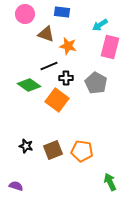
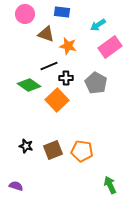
cyan arrow: moved 2 px left
pink rectangle: rotated 40 degrees clockwise
orange square: rotated 10 degrees clockwise
green arrow: moved 3 px down
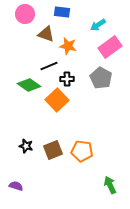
black cross: moved 1 px right, 1 px down
gray pentagon: moved 5 px right, 5 px up
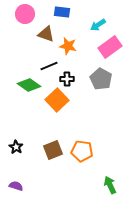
gray pentagon: moved 1 px down
black star: moved 10 px left, 1 px down; rotated 16 degrees clockwise
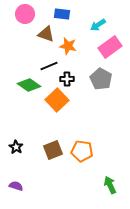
blue rectangle: moved 2 px down
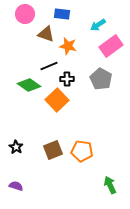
pink rectangle: moved 1 px right, 1 px up
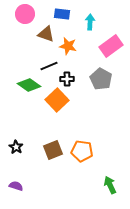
cyan arrow: moved 8 px left, 3 px up; rotated 126 degrees clockwise
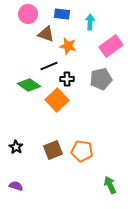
pink circle: moved 3 px right
gray pentagon: rotated 30 degrees clockwise
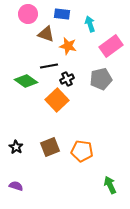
cyan arrow: moved 2 px down; rotated 21 degrees counterclockwise
black line: rotated 12 degrees clockwise
black cross: rotated 24 degrees counterclockwise
green diamond: moved 3 px left, 4 px up
brown square: moved 3 px left, 3 px up
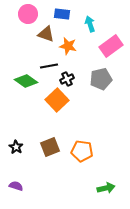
green arrow: moved 4 px left, 3 px down; rotated 102 degrees clockwise
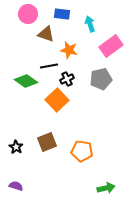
orange star: moved 1 px right, 4 px down
brown square: moved 3 px left, 5 px up
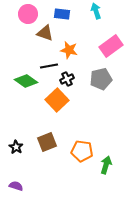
cyan arrow: moved 6 px right, 13 px up
brown triangle: moved 1 px left, 1 px up
green arrow: moved 23 px up; rotated 60 degrees counterclockwise
